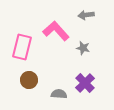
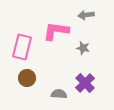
pink L-shape: rotated 40 degrees counterclockwise
brown circle: moved 2 px left, 2 px up
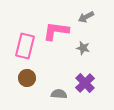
gray arrow: moved 2 px down; rotated 21 degrees counterclockwise
pink rectangle: moved 3 px right, 1 px up
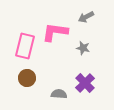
pink L-shape: moved 1 px left, 1 px down
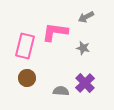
gray semicircle: moved 2 px right, 3 px up
